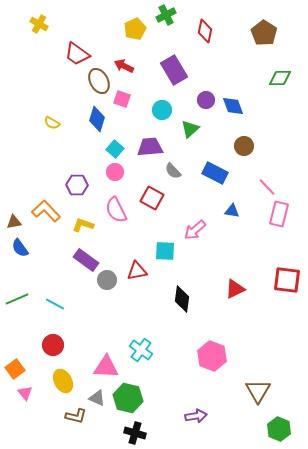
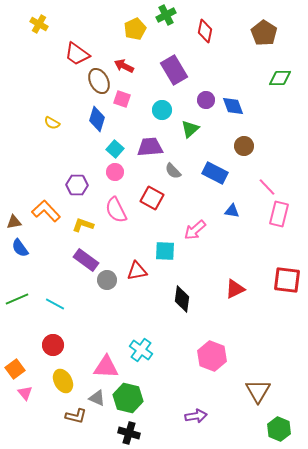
black cross at (135, 433): moved 6 px left
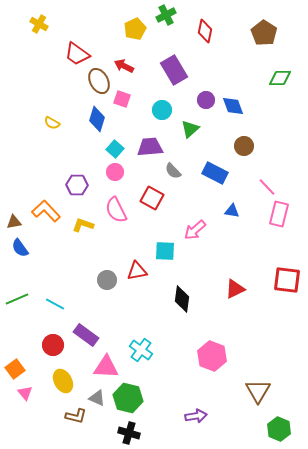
purple rectangle at (86, 260): moved 75 px down
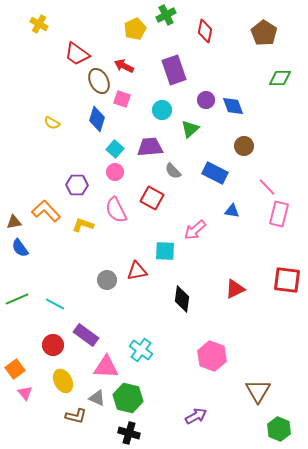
purple rectangle at (174, 70): rotated 12 degrees clockwise
purple arrow at (196, 416): rotated 20 degrees counterclockwise
